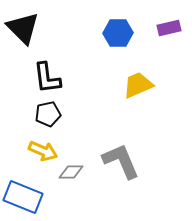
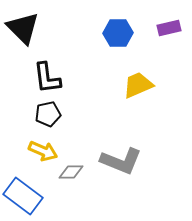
gray L-shape: rotated 135 degrees clockwise
blue rectangle: moved 1 px up; rotated 15 degrees clockwise
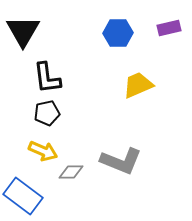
black triangle: moved 3 px down; rotated 15 degrees clockwise
black pentagon: moved 1 px left, 1 px up
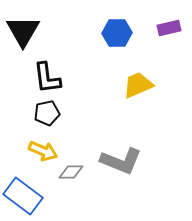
blue hexagon: moved 1 px left
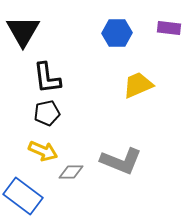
purple rectangle: rotated 20 degrees clockwise
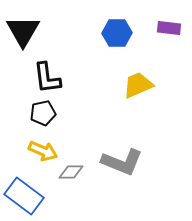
black pentagon: moved 4 px left
gray L-shape: moved 1 px right, 1 px down
blue rectangle: moved 1 px right
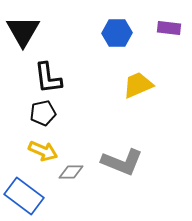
black L-shape: moved 1 px right
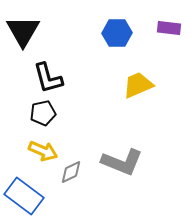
black L-shape: rotated 8 degrees counterclockwise
gray diamond: rotated 25 degrees counterclockwise
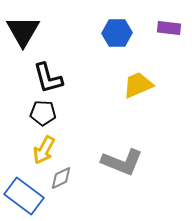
black pentagon: rotated 15 degrees clockwise
yellow arrow: moved 1 px right, 1 px up; rotated 96 degrees clockwise
gray diamond: moved 10 px left, 6 px down
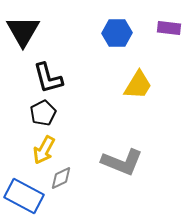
yellow trapezoid: rotated 144 degrees clockwise
black pentagon: rotated 30 degrees counterclockwise
blue rectangle: rotated 9 degrees counterclockwise
